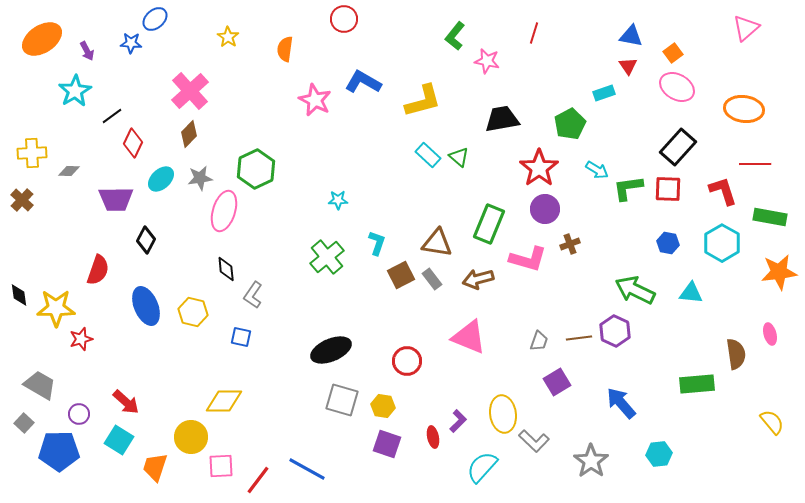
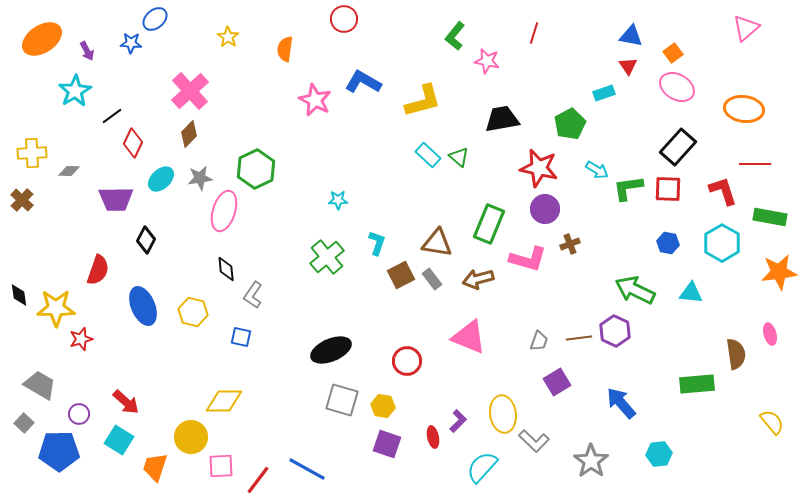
red star at (539, 168): rotated 24 degrees counterclockwise
blue ellipse at (146, 306): moved 3 px left
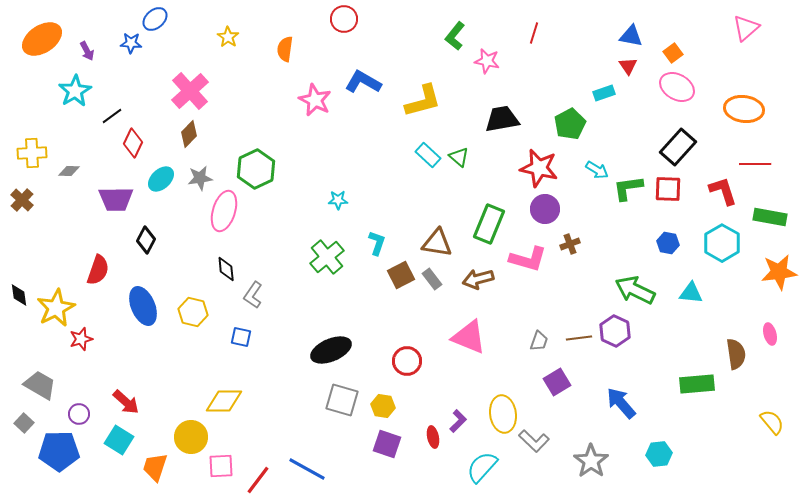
yellow star at (56, 308): rotated 27 degrees counterclockwise
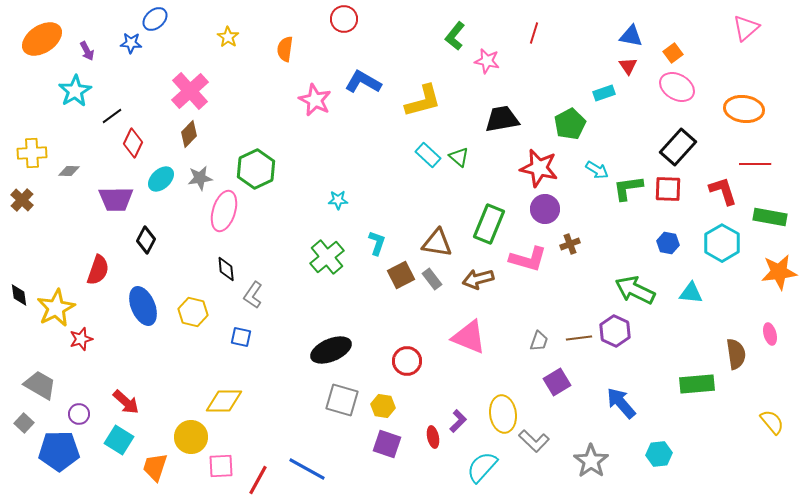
red line at (258, 480): rotated 8 degrees counterclockwise
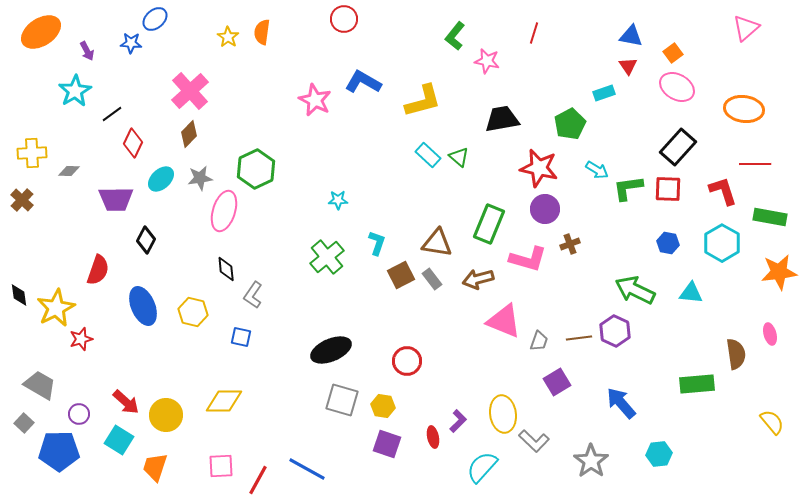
orange ellipse at (42, 39): moved 1 px left, 7 px up
orange semicircle at (285, 49): moved 23 px left, 17 px up
black line at (112, 116): moved 2 px up
pink triangle at (469, 337): moved 35 px right, 16 px up
yellow circle at (191, 437): moved 25 px left, 22 px up
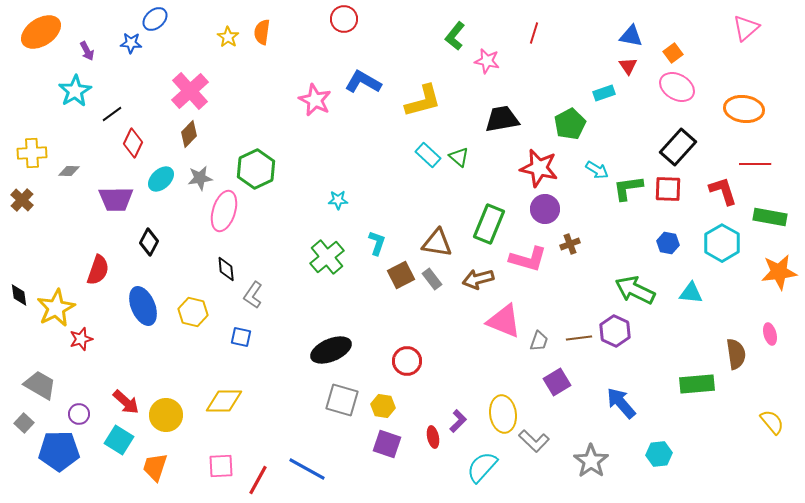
black diamond at (146, 240): moved 3 px right, 2 px down
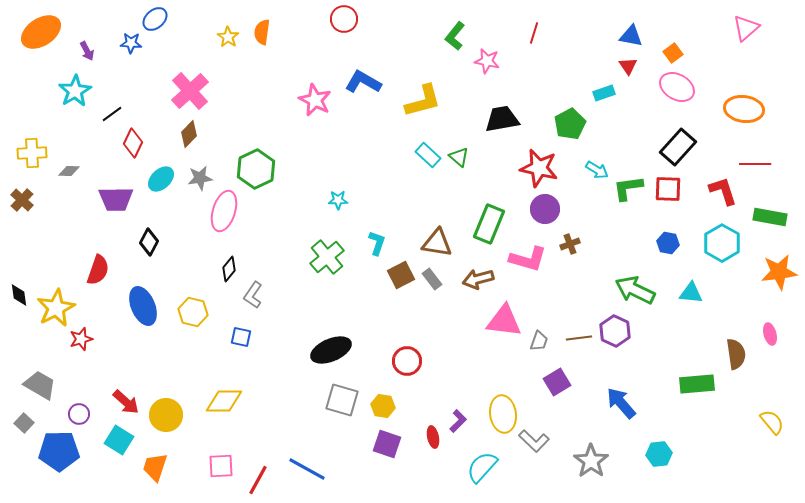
black diamond at (226, 269): moved 3 px right; rotated 45 degrees clockwise
pink triangle at (504, 321): rotated 15 degrees counterclockwise
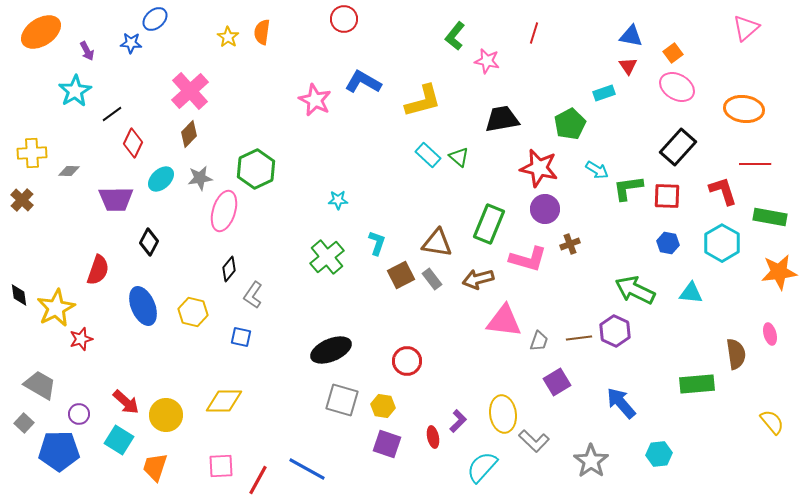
red square at (668, 189): moved 1 px left, 7 px down
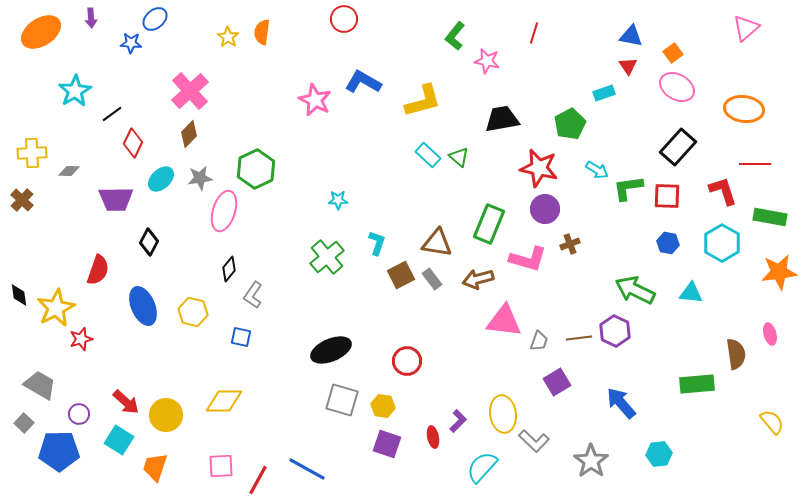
purple arrow at (87, 51): moved 4 px right, 33 px up; rotated 24 degrees clockwise
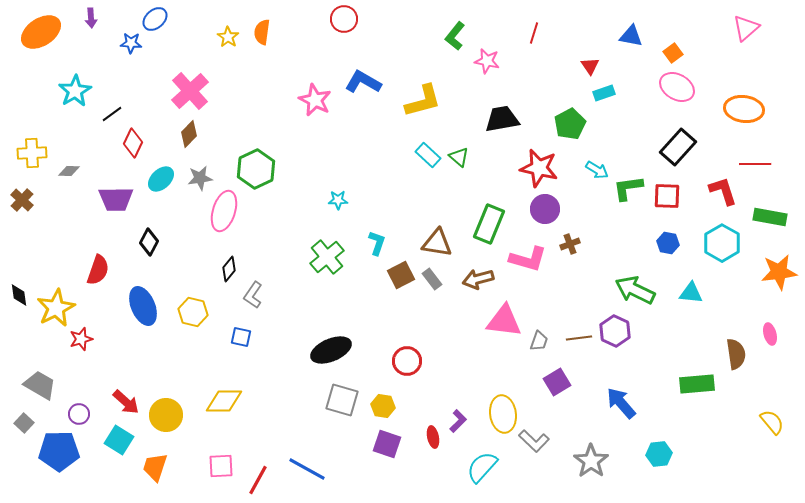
red triangle at (628, 66): moved 38 px left
